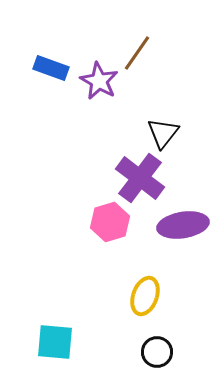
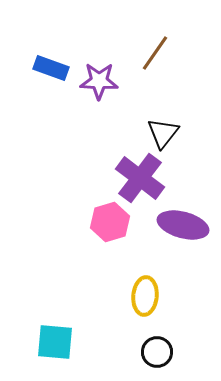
brown line: moved 18 px right
purple star: rotated 27 degrees counterclockwise
purple ellipse: rotated 24 degrees clockwise
yellow ellipse: rotated 15 degrees counterclockwise
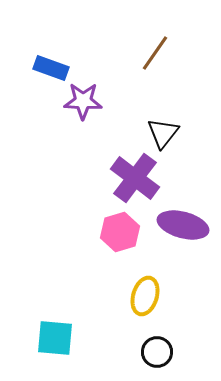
purple star: moved 16 px left, 20 px down
purple cross: moved 5 px left
pink hexagon: moved 10 px right, 10 px down
yellow ellipse: rotated 12 degrees clockwise
cyan square: moved 4 px up
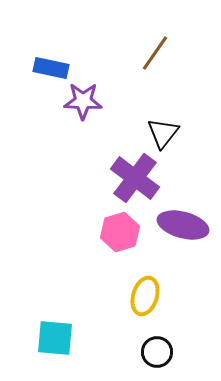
blue rectangle: rotated 8 degrees counterclockwise
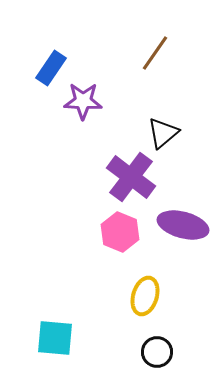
blue rectangle: rotated 68 degrees counterclockwise
black triangle: rotated 12 degrees clockwise
purple cross: moved 4 px left, 1 px up
pink hexagon: rotated 21 degrees counterclockwise
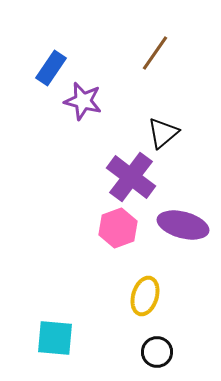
purple star: rotated 12 degrees clockwise
pink hexagon: moved 2 px left, 4 px up; rotated 18 degrees clockwise
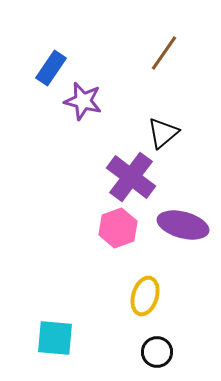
brown line: moved 9 px right
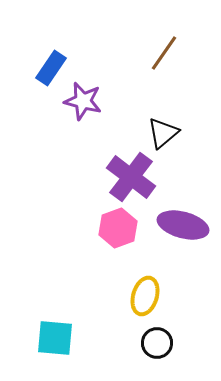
black circle: moved 9 px up
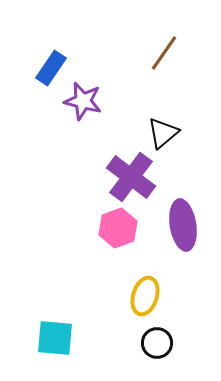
purple ellipse: rotated 66 degrees clockwise
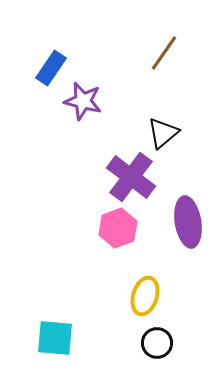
purple ellipse: moved 5 px right, 3 px up
